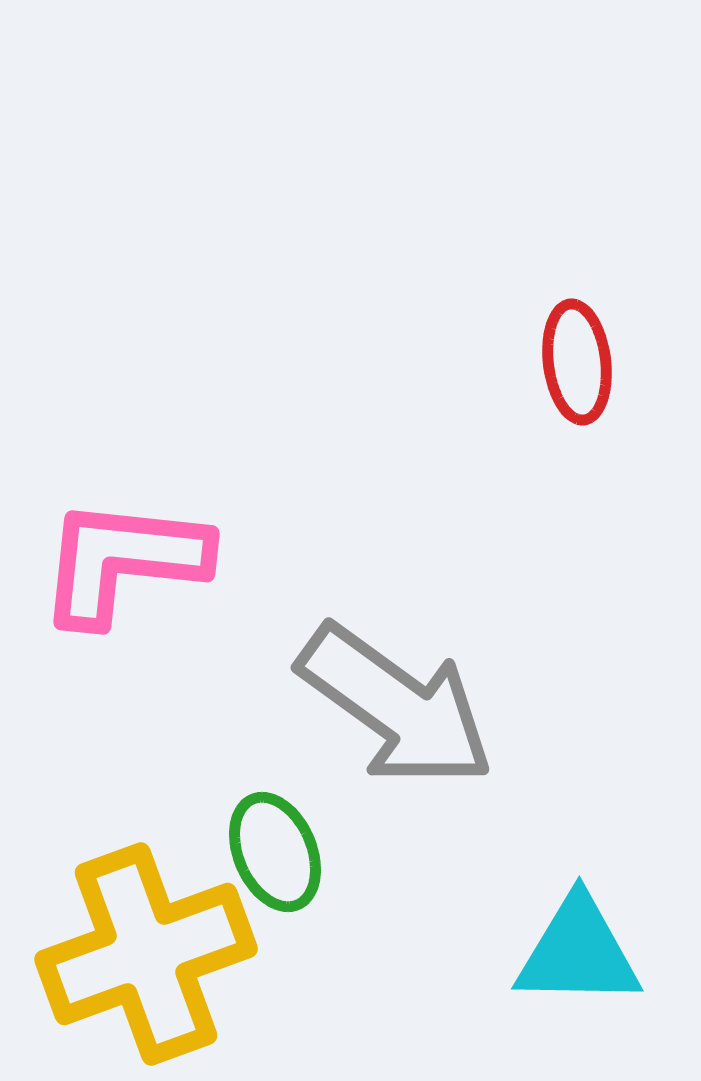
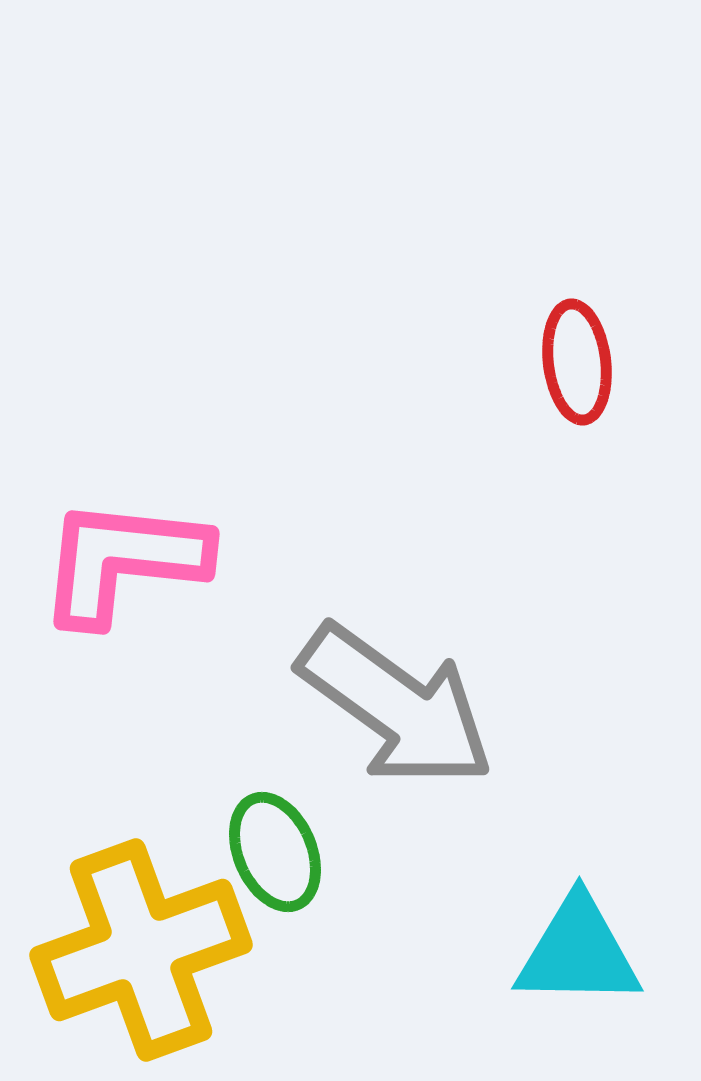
yellow cross: moved 5 px left, 4 px up
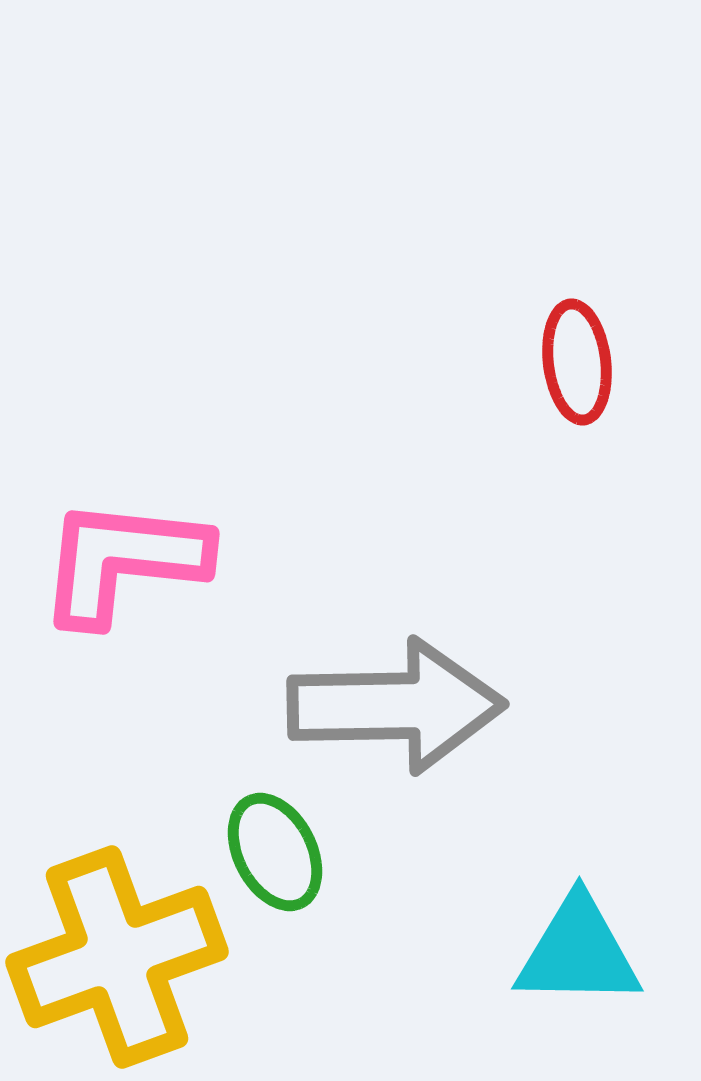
gray arrow: rotated 37 degrees counterclockwise
green ellipse: rotated 4 degrees counterclockwise
yellow cross: moved 24 px left, 7 px down
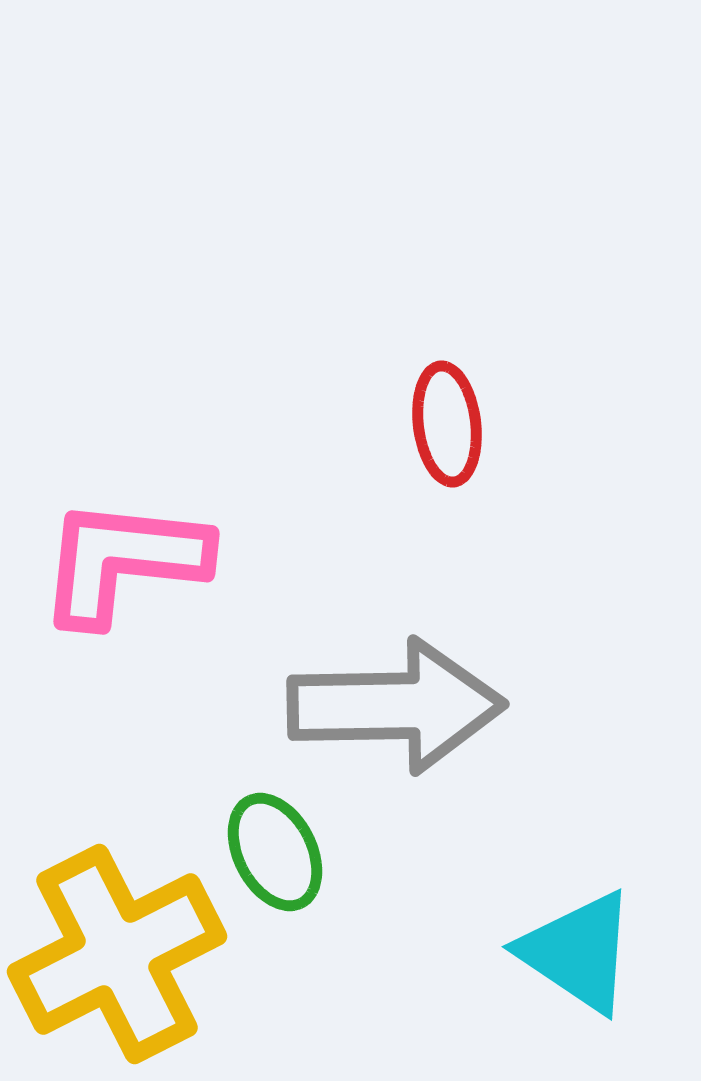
red ellipse: moved 130 px left, 62 px down
cyan triangle: rotated 33 degrees clockwise
yellow cross: moved 3 px up; rotated 7 degrees counterclockwise
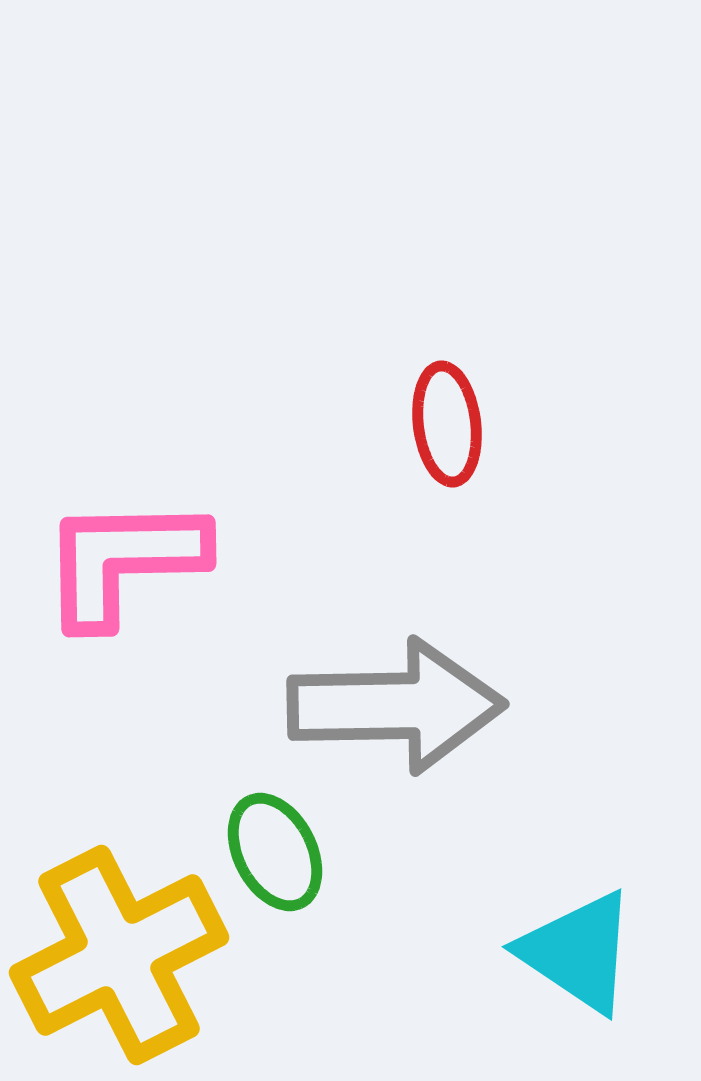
pink L-shape: rotated 7 degrees counterclockwise
yellow cross: moved 2 px right, 1 px down
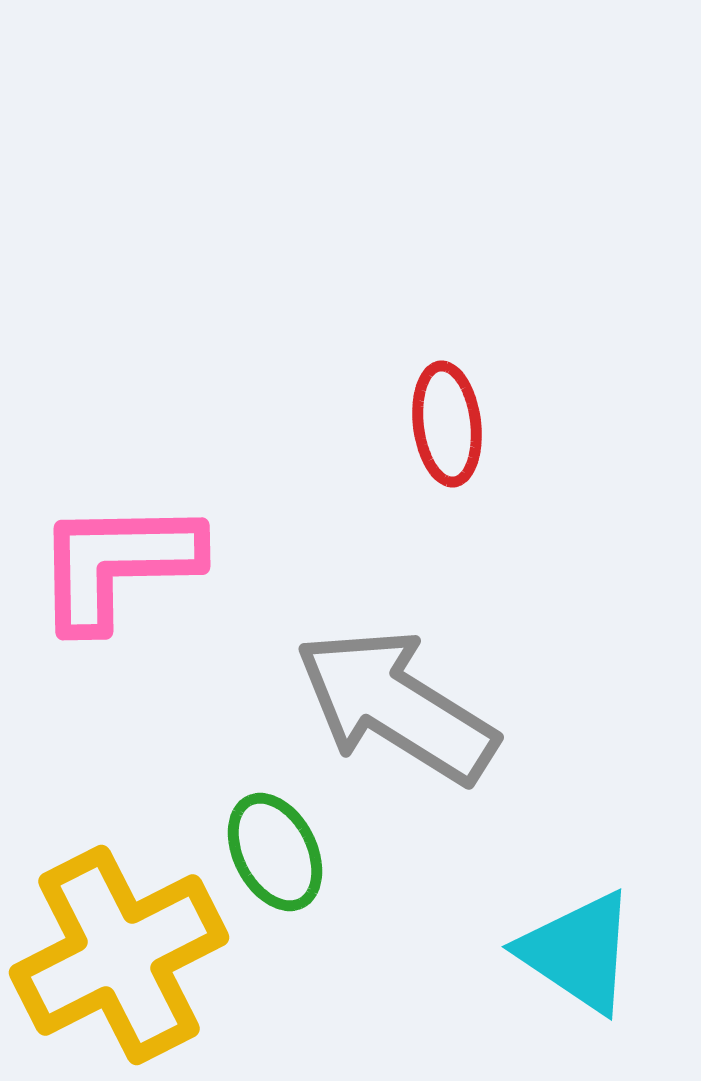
pink L-shape: moved 6 px left, 3 px down
gray arrow: rotated 147 degrees counterclockwise
